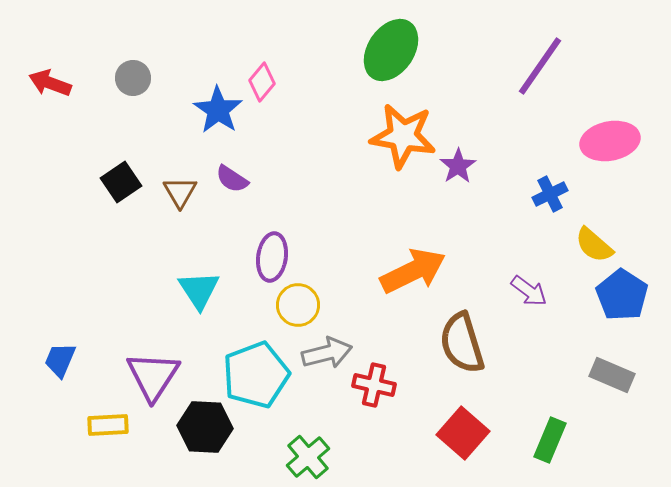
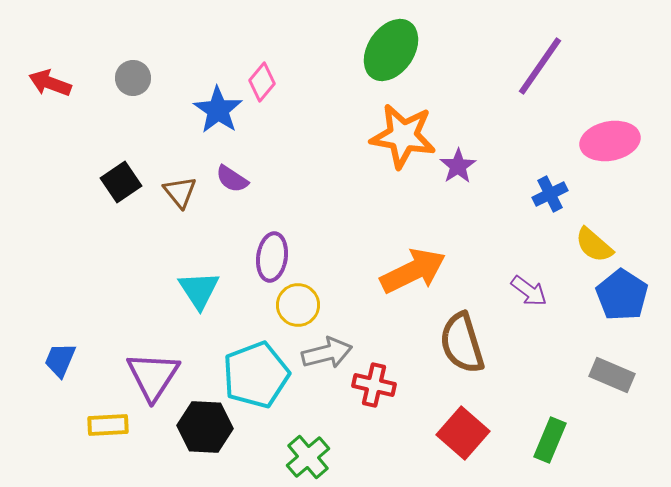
brown triangle: rotated 9 degrees counterclockwise
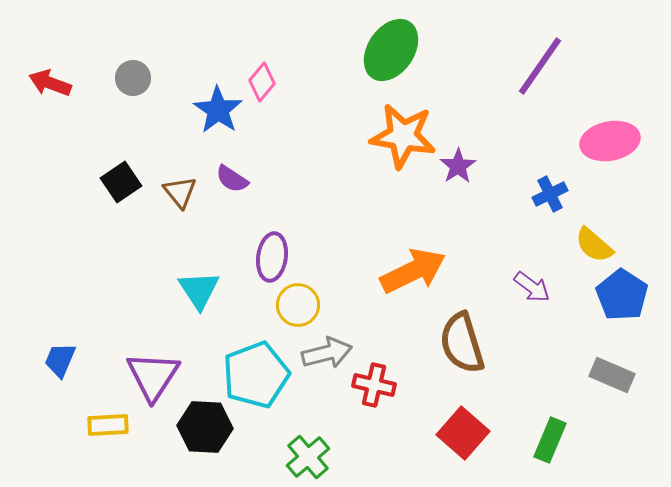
purple arrow: moved 3 px right, 4 px up
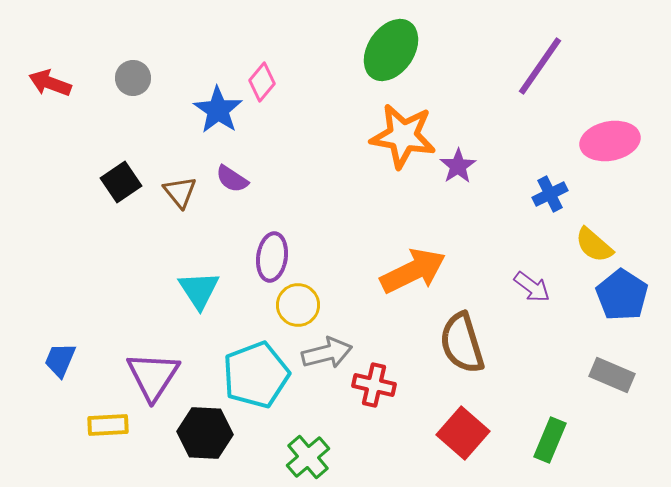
black hexagon: moved 6 px down
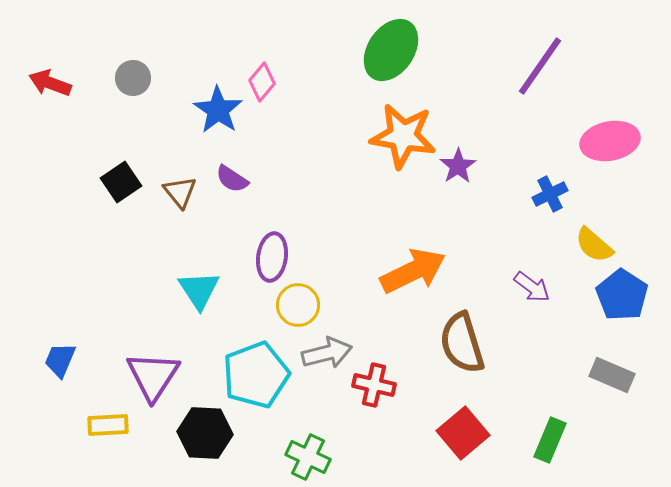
red square: rotated 9 degrees clockwise
green cross: rotated 24 degrees counterclockwise
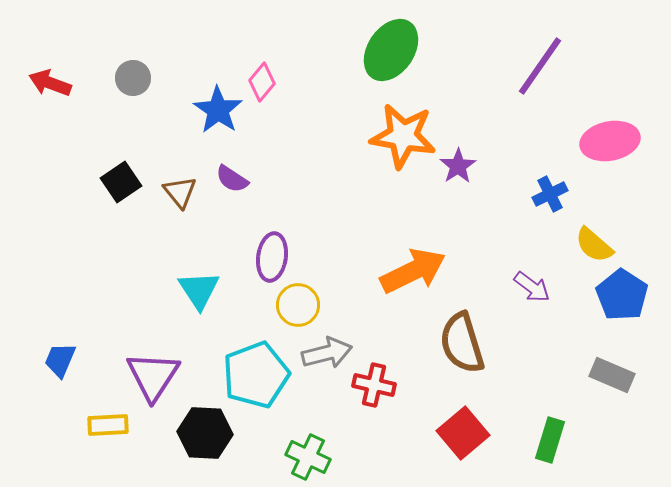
green rectangle: rotated 6 degrees counterclockwise
